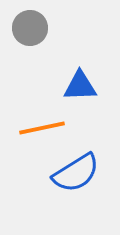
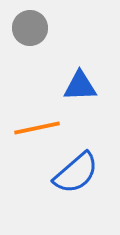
orange line: moved 5 px left
blue semicircle: rotated 9 degrees counterclockwise
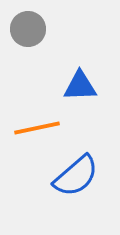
gray circle: moved 2 px left, 1 px down
blue semicircle: moved 3 px down
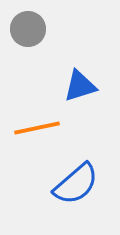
blue triangle: rotated 15 degrees counterclockwise
blue semicircle: moved 8 px down
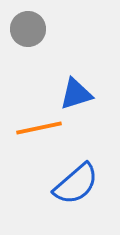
blue triangle: moved 4 px left, 8 px down
orange line: moved 2 px right
